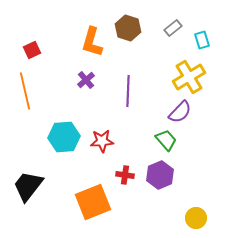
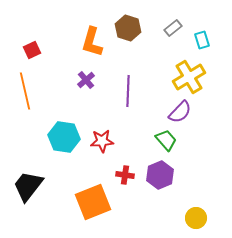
cyan hexagon: rotated 12 degrees clockwise
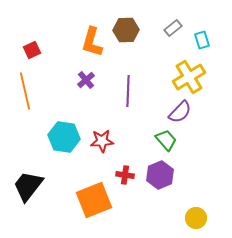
brown hexagon: moved 2 px left, 2 px down; rotated 20 degrees counterclockwise
orange square: moved 1 px right, 2 px up
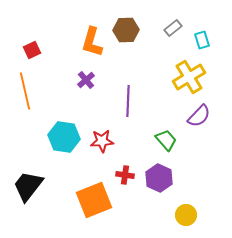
purple line: moved 10 px down
purple semicircle: moved 19 px right, 4 px down
purple hexagon: moved 1 px left, 3 px down; rotated 12 degrees counterclockwise
yellow circle: moved 10 px left, 3 px up
